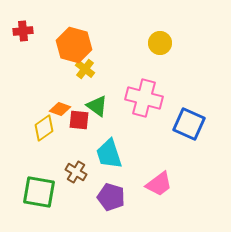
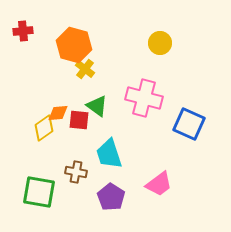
orange diamond: moved 2 px left, 4 px down; rotated 25 degrees counterclockwise
brown cross: rotated 20 degrees counterclockwise
purple pentagon: rotated 16 degrees clockwise
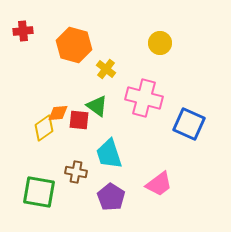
yellow cross: moved 21 px right
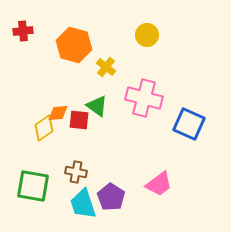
yellow circle: moved 13 px left, 8 px up
yellow cross: moved 2 px up
cyan trapezoid: moved 26 px left, 50 px down
green square: moved 6 px left, 6 px up
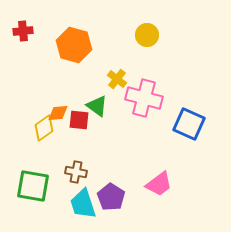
yellow cross: moved 11 px right, 12 px down
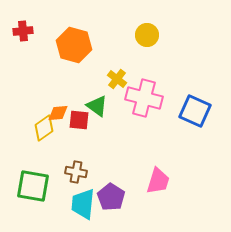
blue square: moved 6 px right, 13 px up
pink trapezoid: moved 1 px left, 3 px up; rotated 36 degrees counterclockwise
cyan trapezoid: rotated 24 degrees clockwise
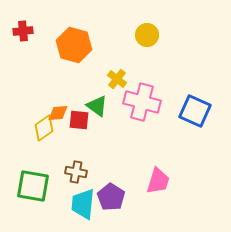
pink cross: moved 2 px left, 4 px down
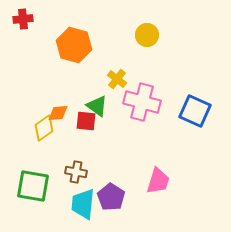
red cross: moved 12 px up
red square: moved 7 px right, 1 px down
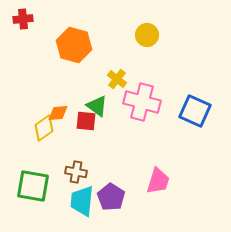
cyan trapezoid: moved 1 px left, 3 px up
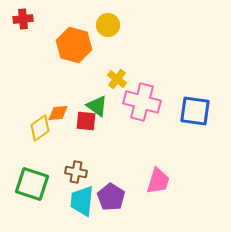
yellow circle: moved 39 px left, 10 px up
blue square: rotated 16 degrees counterclockwise
yellow diamond: moved 4 px left
green square: moved 1 px left, 2 px up; rotated 8 degrees clockwise
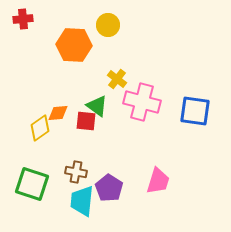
orange hexagon: rotated 12 degrees counterclockwise
purple pentagon: moved 2 px left, 9 px up
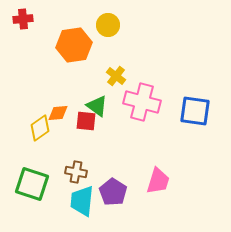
orange hexagon: rotated 12 degrees counterclockwise
yellow cross: moved 1 px left, 3 px up
purple pentagon: moved 4 px right, 4 px down
